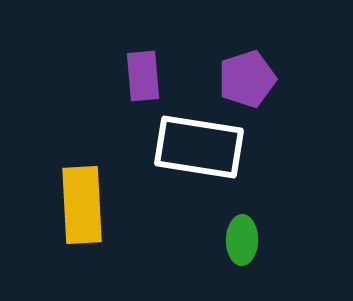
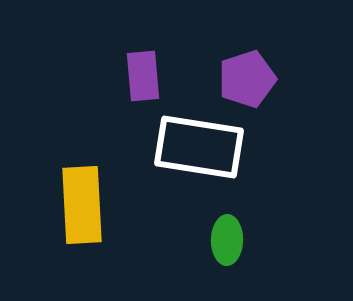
green ellipse: moved 15 px left
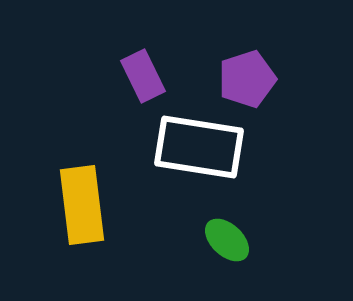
purple rectangle: rotated 21 degrees counterclockwise
yellow rectangle: rotated 4 degrees counterclockwise
green ellipse: rotated 48 degrees counterclockwise
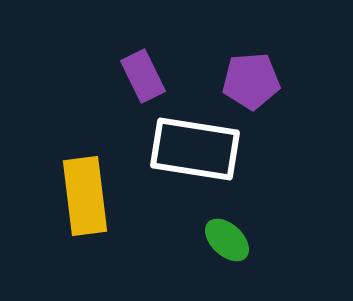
purple pentagon: moved 4 px right, 2 px down; rotated 14 degrees clockwise
white rectangle: moved 4 px left, 2 px down
yellow rectangle: moved 3 px right, 9 px up
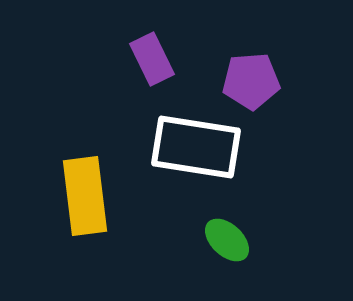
purple rectangle: moved 9 px right, 17 px up
white rectangle: moved 1 px right, 2 px up
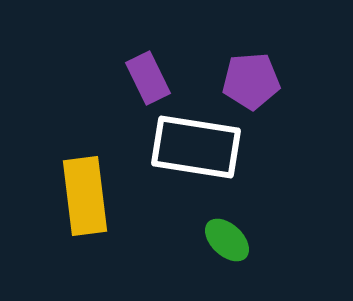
purple rectangle: moved 4 px left, 19 px down
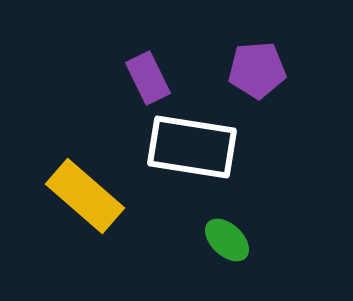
purple pentagon: moved 6 px right, 11 px up
white rectangle: moved 4 px left
yellow rectangle: rotated 42 degrees counterclockwise
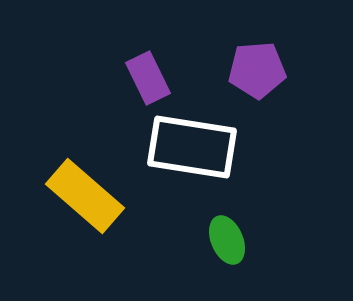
green ellipse: rotated 24 degrees clockwise
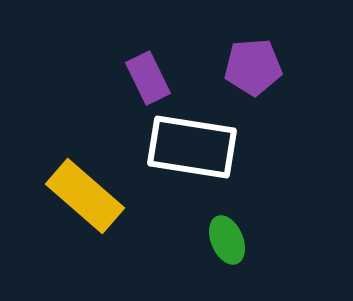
purple pentagon: moved 4 px left, 3 px up
